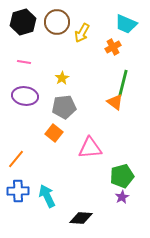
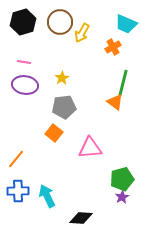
brown circle: moved 3 px right
purple ellipse: moved 11 px up
green pentagon: moved 3 px down
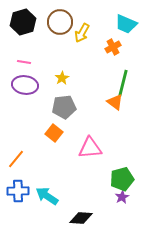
cyan arrow: rotated 30 degrees counterclockwise
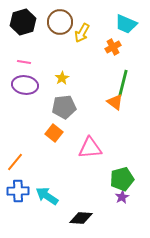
orange line: moved 1 px left, 3 px down
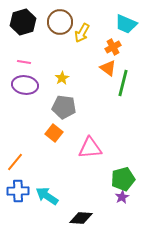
orange triangle: moved 7 px left, 34 px up
gray pentagon: rotated 15 degrees clockwise
green pentagon: moved 1 px right
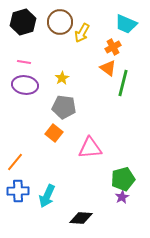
cyan arrow: rotated 100 degrees counterclockwise
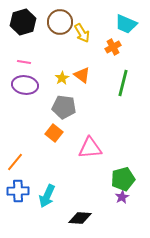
yellow arrow: rotated 60 degrees counterclockwise
orange triangle: moved 26 px left, 7 px down
black diamond: moved 1 px left
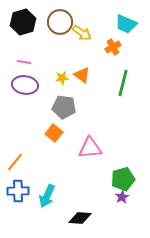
yellow arrow: rotated 24 degrees counterclockwise
yellow star: rotated 24 degrees clockwise
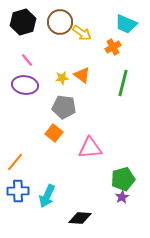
pink line: moved 3 px right, 2 px up; rotated 40 degrees clockwise
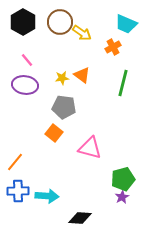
black hexagon: rotated 15 degrees counterclockwise
pink triangle: rotated 20 degrees clockwise
cyan arrow: rotated 110 degrees counterclockwise
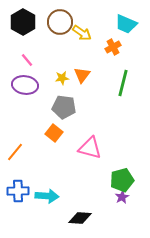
orange triangle: rotated 30 degrees clockwise
orange line: moved 10 px up
green pentagon: moved 1 px left, 1 px down
